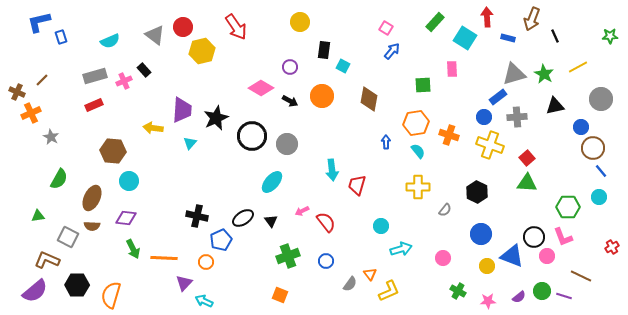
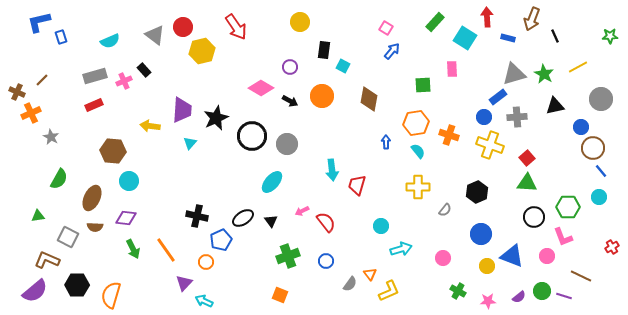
yellow arrow at (153, 128): moved 3 px left, 2 px up
black hexagon at (477, 192): rotated 10 degrees clockwise
brown semicircle at (92, 226): moved 3 px right, 1 px down
black circle at (534, 237): moved 20 px up
orange line at (164, 258): moved 2 px right, 8 px up; rotated 52 degrees clockwise
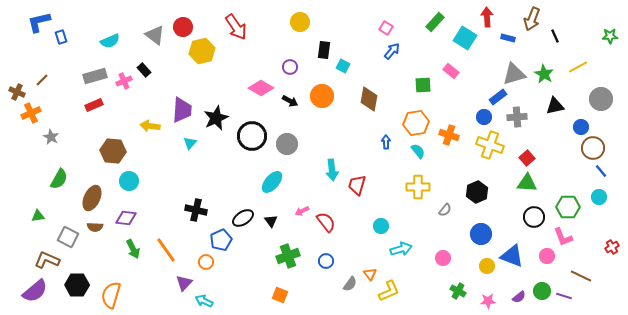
pink rectangle at (452, 69): moved 1 px left, 2 px down; rotated 49 degrees counterclockwise
black cross at (197, 216): moved 1 px left, 6 px up
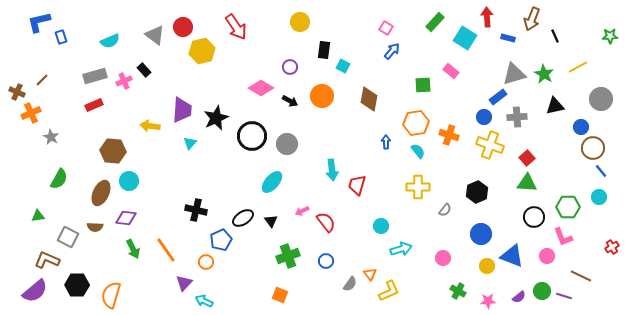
brown ellipse at (92, 198): moved 9 px right, 5 px up
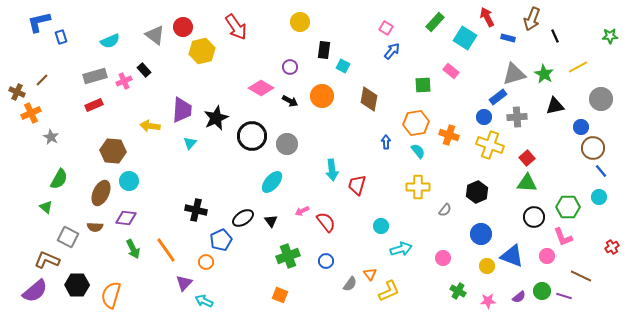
red arrow at (487, 17): rotated 24 degrees counterclockwise
green triangle at (38, 216): moved 8 px right, 9 px up; rotated 48 degrees clockwise
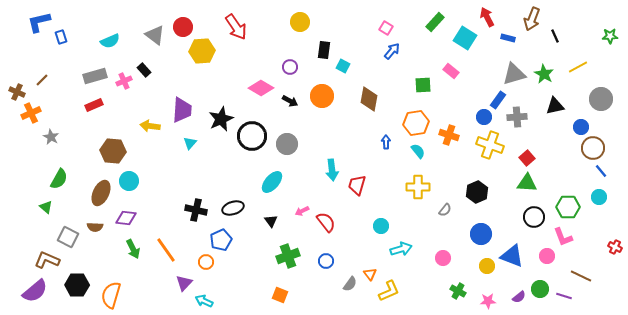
yellow hexagon at (202, 51): rotated 10 degrees clockwise
blue rectangle at (498, 97): moved 3 px down; rotated 18 degrees counterclockwise
black star at (216, 118): moved 5 px right, 1 px down
black ellipse at (243, 218): moved 10 px left, 10 px up; rotated 15 degrees clockwise
red cross at (612, 247): moved 3 px right; rotated 32 degrees counterclockwise
green circle at (542, 291): moved 2 px left, 2 px up
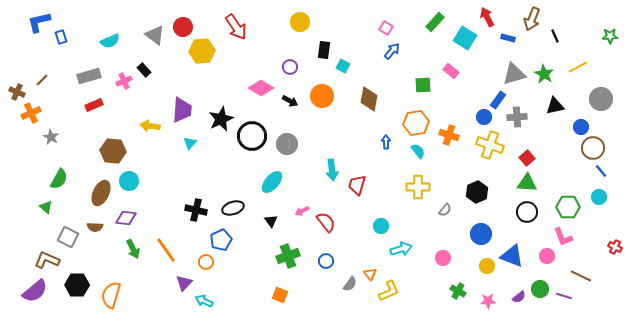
gray rectangle at (95, 76): moved 6 px left
black circle at (534, 217): moved 7 px left, 5 px up
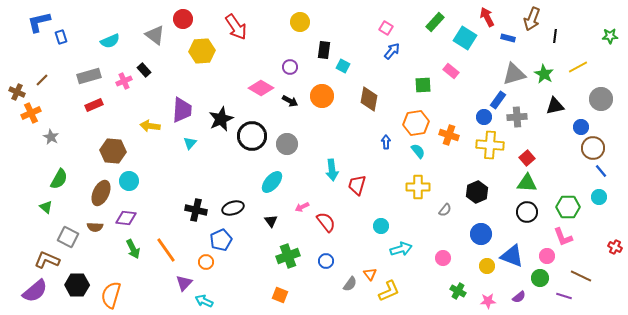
red circle at (183, 27): moved 8 px up
black line at (555, 36): rotated 32 degrees clockwise
yellow cross at (490, 145): rotated 16 degrees counterclockwise
pink arrow at (302, 211): moved 4 px up
green circle at (540, 289): moved 11 px up
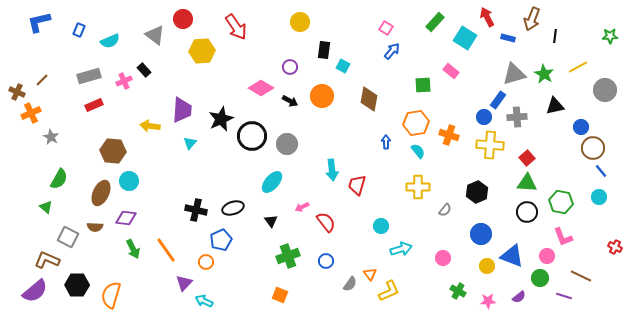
blue rectangle at (61, 37): moved 18 px right, 7 px up; rotated 40 degrees clockwise
gray circle at (601, 99): moved 4 px right, 9 px up
green hexagon at (568, 207): moved 7 px left, 5 px up; rotated 10 degrees clockwise
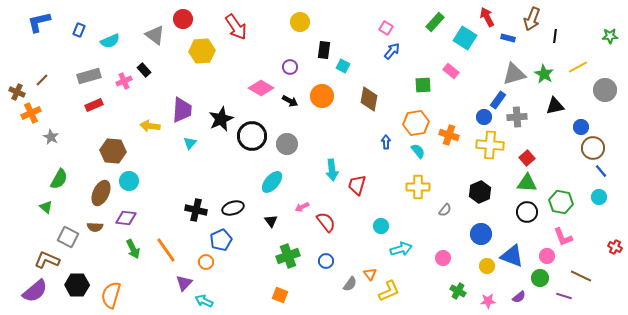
black hexagon at (477, 192): moved 3 px right
